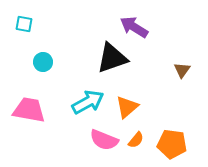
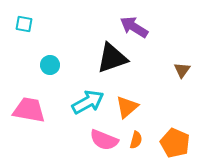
cyan circle: moved 7 px right, 3 px down
orange semicircle: rotated 24 degrees counterclockwise
orange pentagon: moved 3 px right, 1 px up; rotated 16 degrees clockwise
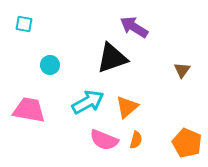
orange pentagon: moved 12 px right
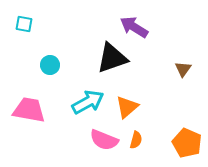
brown triangle: moved 1 px right, 1 px up
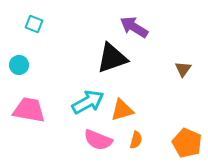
cyan square: moved 10 px right; rotated 12 degrees clockwise
cyan circle: moved 31 px left
orange triangle: moved 5 px left, 3 px down; rotated 25 degrees clockwise
pink semicircle: moved 6 px left
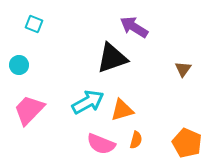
pink trapezoid: rotated 56 degrees counterclockwise
pink semicircle: moved 3 px right, 4 px down
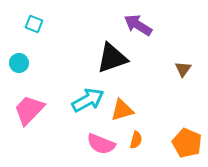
purple arrow: moved 4 px right, 2 px up
cyan circle: moved 2 px up
cyan arrow: moved 2 px up
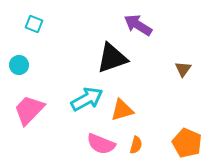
cyan circle: moved 2 px down
cyan arrow: moved 1 px left, 1 px up
orange semicircle: moved 5 px down
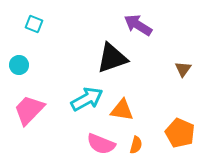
orange triangle: rotated 25 degrees clockwise
orange pentagon: moved 7 px left, 10 px up
